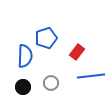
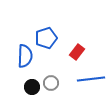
blue line: moved 3 px down
black circle: moved 9 px right
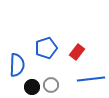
blue pentagon: moved 10 px down
blue semicircle: moved 8 px left, 9 px down
gray circle: moved 2 px down
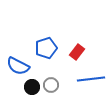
blue semicircle: moved 1 px right, 1 px down; rotated 115 degrees clockwise
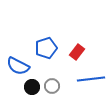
gray circle: moved 1 px right, 1 px down
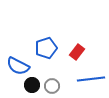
black circle: moved 2 px up
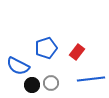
gray circle: moved 1 px left, 3 px up
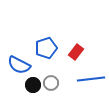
red rectangle: moved 1 px left
blue semicircle: moved 1 px right, 1 px up
black circle: moved 1 px right
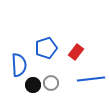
blue semicircle: rotated 120 degrees counterclockwise
